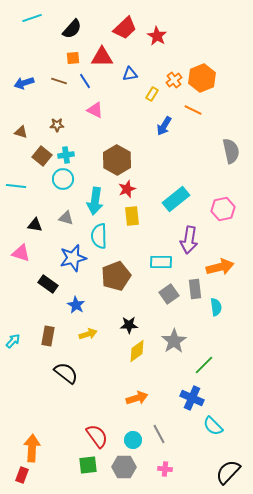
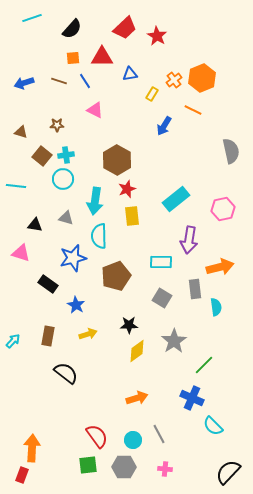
gray square at (169, 294): moved 7 px left, 4 px down; rotated 24 degrees counterclockwise
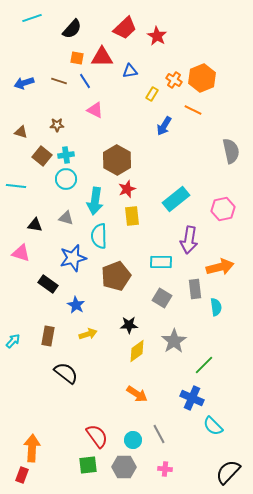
orange square at (73, 58): moved 4 px right; rotated 16 degrees clockwise
blue triangle at (130, 74): moved 3 px up
orange cross at (174, 80): rotated 21 degrees counterclockwise
cyan circle at (63, 179): moved 3 px right
orange arrow at (137, 398): moved 4 px up; rotated 50 degrees clockwise
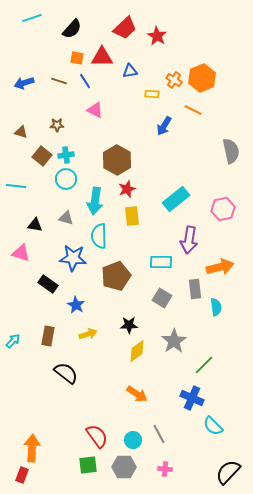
yellow rectangle at (152, 94): rotated 64 degrees clockwise
blue star at (73, 258): rotated 20 degrees clockwise
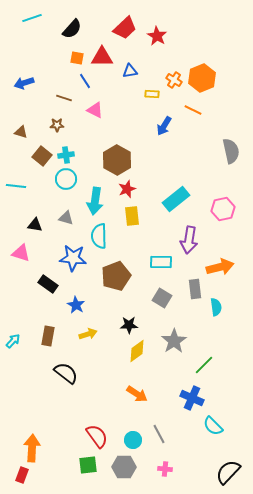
brown line at (59, 81): moved 5 px right, 17 px down
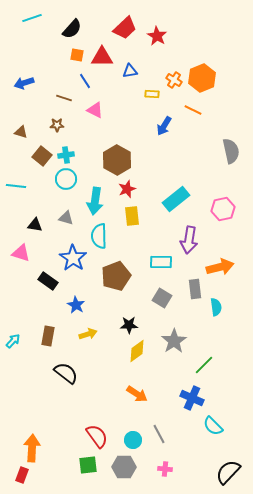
orange square at (77, 58): moved 3 px up
blue star at (73, 258): rotated 28 degrees clockwise
black rectangle at (48, 284): moved 3 px up
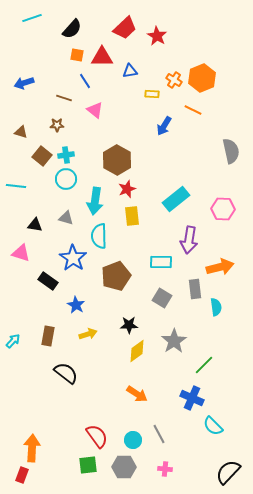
pink triangle at (95, 110): rotated 12 degrees clockwise
pink hexagon at (223, 209): rotated 15 degrees clockwise
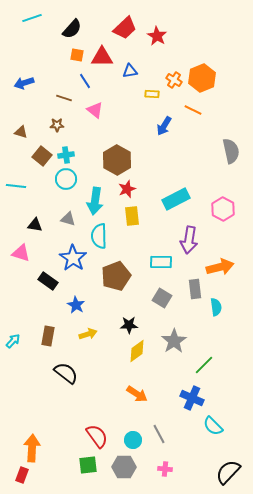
cyan rectangle at (176, 199): rotated 12 degrees clockwise
pink hexagon at (223, 209): rotated 25 degrees clockwise
gray triangle at (66, 218): moved 2 px right, 1 px down
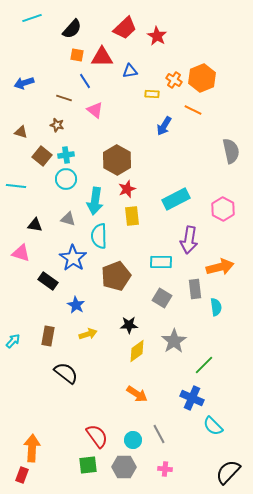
brown star at (57, 125): rotated 16 degrees clockwise
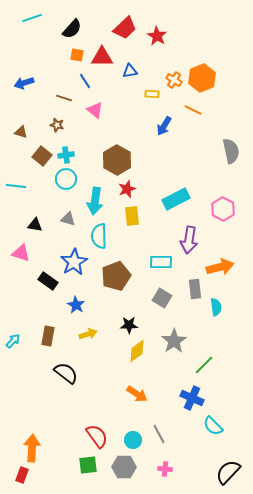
blue star at (73, 258): moved 1 px right, 4 px down; rotated 8 degrees clockwise
